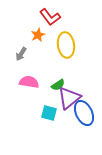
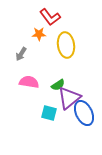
orange star: moved 1 px right, 1 px up; rotated 24 degrees clockwise
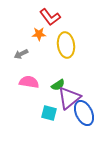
gray arrow: rotated 32 degrees clockwise
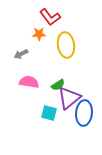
blue ellipse: rotated 30 degrees clockwise
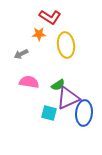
red L-shape: rotated 20 degrees counterclockwise
purple triangle: moved 1 px left; rotated 15 degrees clockwise
